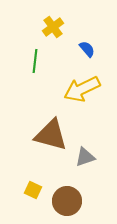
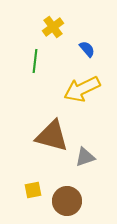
brown triangle: moved 1 px right, 1 px down
yellow square: rotated 36 degrees counterclockwise
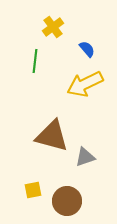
yellow arrow: moved 3 px right, 5 px up
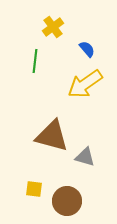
yellow arrow: rotated 9 degrees counterclockwise
gray triangle: rotated 35 degrees clockwise
yellow square: moved 1 px right, 1 px up; rotated 18 degrees clockwise
